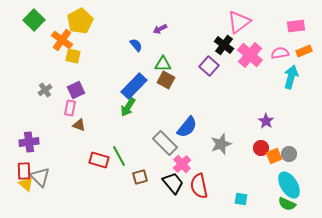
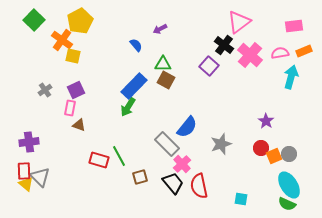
pink rectangle at (296, 26): moved 2 px left
gray rectangle at (165, 143): moved 2 px right, 1 px down
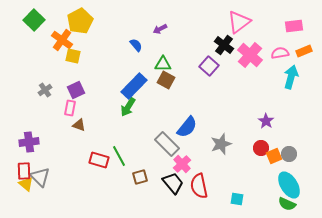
cyan square at (241, 199): moved 4 px left
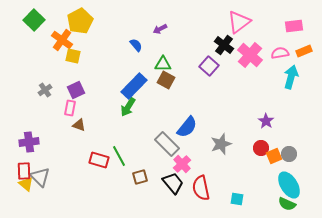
red semicircle at (199, 186): moved 2 px right, 2 px down
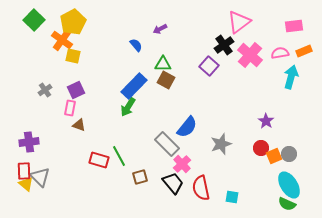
yellow pentagon at (80, 21): moved 7 px left, 1 px down
black cross at (224, 45): rotated 18 degrees clockwise
cyan square at (237, 199): moved 5 px left, 2 px up
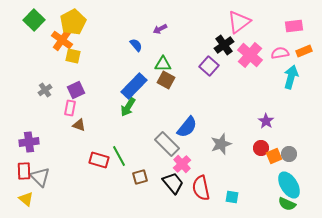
yellow triangle at (26, 184): moved 15 px down
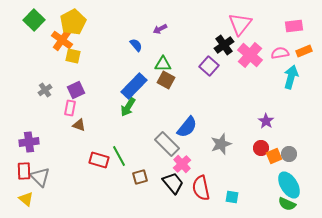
pink triangle at (239, 22): moved 1 px right, 2 px down; rotated 15 degrees counterclockwise
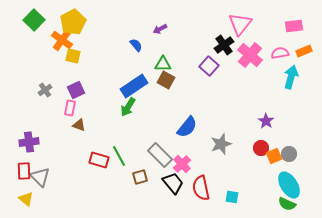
blue rectangle at (134, 86): rotated 12 degrees clockwise
gray rectangle at (167, 144): moved 7 px left, 11 px down
